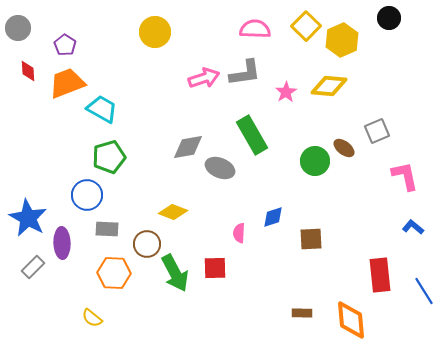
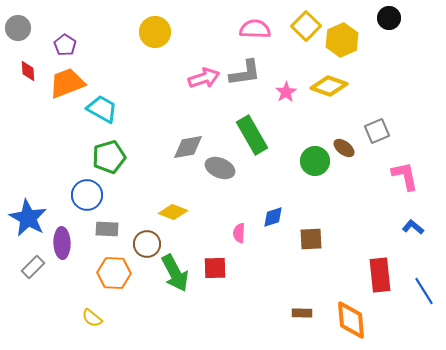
yellow diamond at (329, 86): rotated 15 degrees clockwise
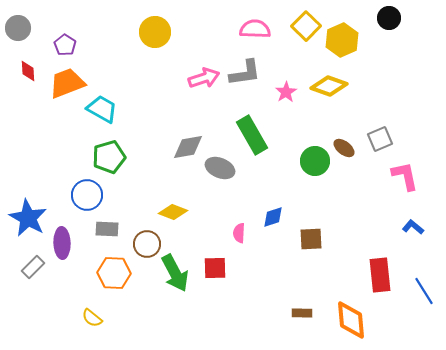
gray square at (377, 131): moved 3 px right, 8 px down
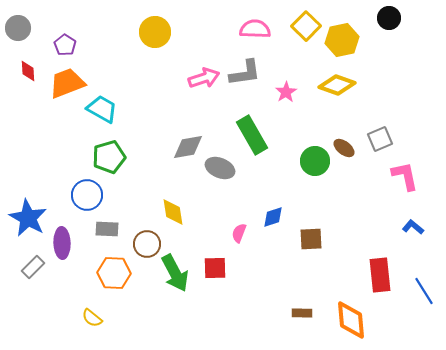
yellow hexagon at (342, 40): rotated 12 degrees clockwise
yellow diamond at (329, 86): moved 8 px right, 1 px up
yellow diamond at (173, 212): rotated 60 degrees clockwise
pink semicircle at (239, 233): rotated 18 degrees clockwise
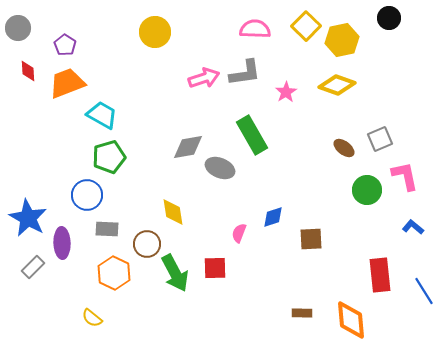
cyan trapezoid at (102, 109): moved 6 px down
green circle at (315, 161): moved 52 px right, 29 px down
orange hexagon at (114, 273): rotated 24 degrees clockwise
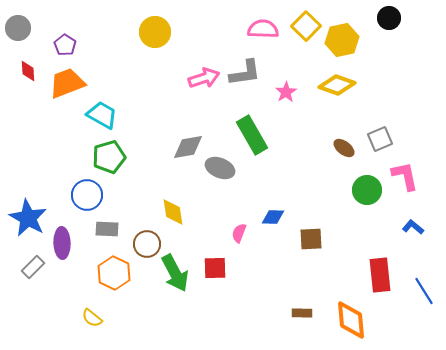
pink semicircle at (255, 29): moved 8 px right
blue diamond at (273, 217): rotated 20 degrees clockwise
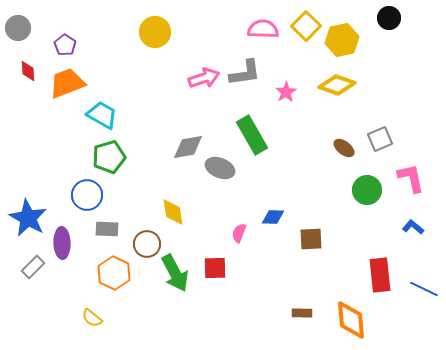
pink L-shape at (405, 176): moved 6 px right, 2 px down
blue line at (424, 291): moved 2 px up; rotated 32 degrees counterclockwise
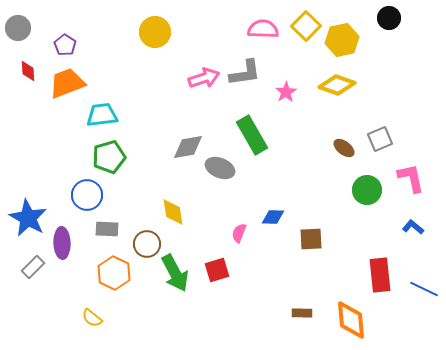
cyan trapezoid at (102, 115): rotated 36 degrees counterclockwise
red square at (215, 268): moved 2 px right, 2 px down; rotated 15 degrees counterclockwise
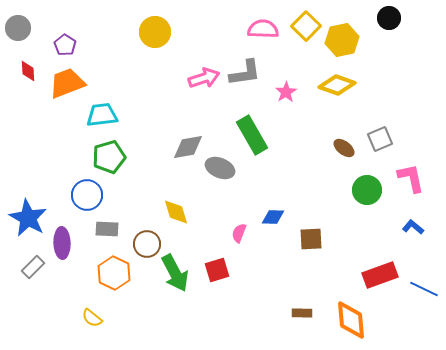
yellow diamond at (173, 212): moved 3 px right; rotated 8 degrees counterclockwise
red rectangle at (380, 275): rotated 76 degrees clockwise
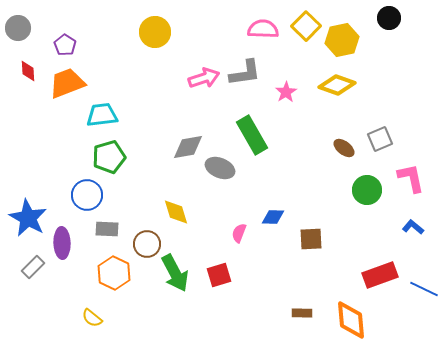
red square at (217, 270): moved 2 px right, 5 px down
